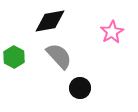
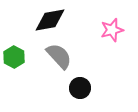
black diamond: moved 1 px up
pink star: moved 2 px up; rotated 15 degrees clockwise
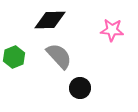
black diamond: rotated 8 degrees clockwise
pink star: rotated 20 degrees clockwise
green hexagon: rotated 10 degrees clockwise
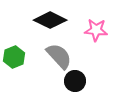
black diamond: rotated 28 degrees clockwise
pink star: moved 16 px left
black circle: moved 5 px left, 7 px up
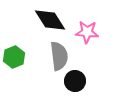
black diamond: rotated 32 degrees clockwise
pink star: moved 9 px left, 2 px down
gray semicircle: rotated 36 degrees clockwise
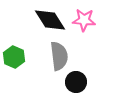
pink star: moved 3 px left, 12 px up
green hexagon: rotated 15 degrees counterclockwise
black circle: moved 1 px right, 1 px down
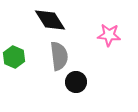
pink star: moved 25 px right, 15 px down
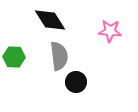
pink star: moved 1 px right, 4 px up
green hexagon: rotated 20 degrees counterclockwise
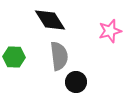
pink star: rotated 20 degrees counterclockwise
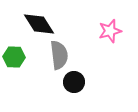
black diamond: moved 11 px left, 4 px down
gray semicircle: moved 1 px up
black circle: moved 2 px left
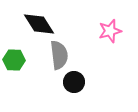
green hexagon: moved 3 px down
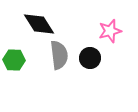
black circle: moved 16 px right, 24 px up
